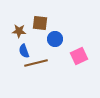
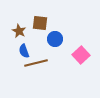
brown star: rotated 24 degrees clockwise
pink square: moved 2 px right, 1 px up; rotated 18 degrees counterclockwise
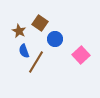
brown square: rotated 28 degrees clockwise
brown line: moved 1 px up; rotated 45 degrees counterclockwise
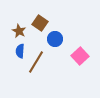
blue semicircle: moved 4 px left; rotated 24 degrees clockwise
pink square: moved 1 px left, 1 px down
